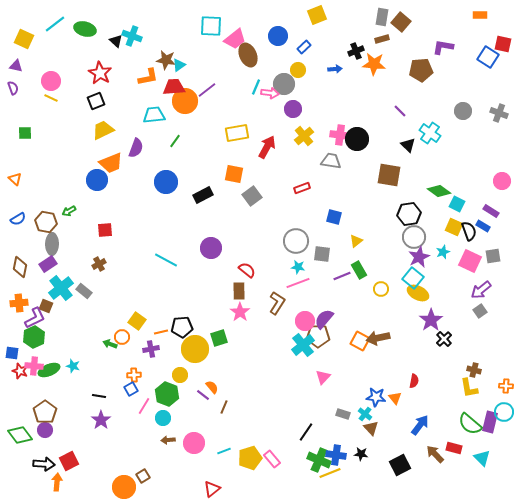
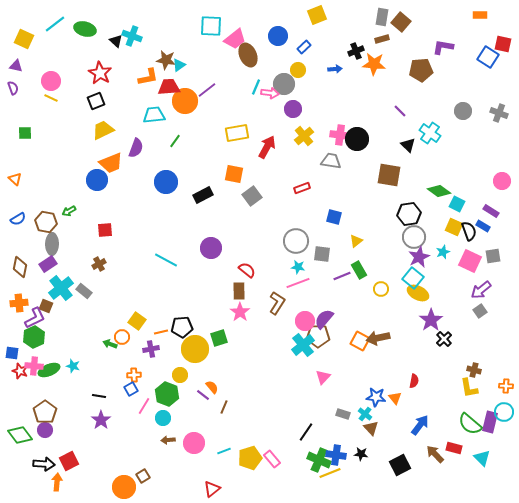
red trapezoid at (174, 87): moved 5 px left
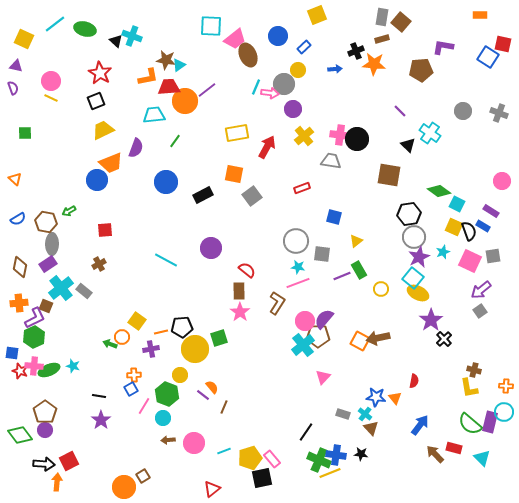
black square at (400, 465): moved 138 px left, 13 px down; rotated 15 degrees clockwise
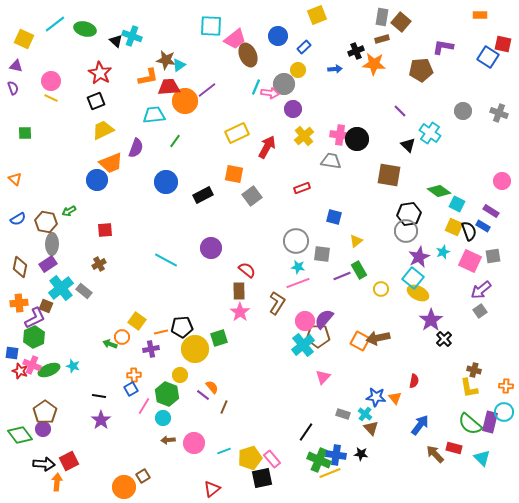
yellow rectangle at (237, 133): rotated 15 degrees counterclockwise
gray circle at (414, 237): moved 8 px left, 6 px up
pink cross at (34, 366): moved 2 px left, 1 px up; rotated 18 degrees clockwise
purple circle at (45, 430): moved 2 px left, 1 px up
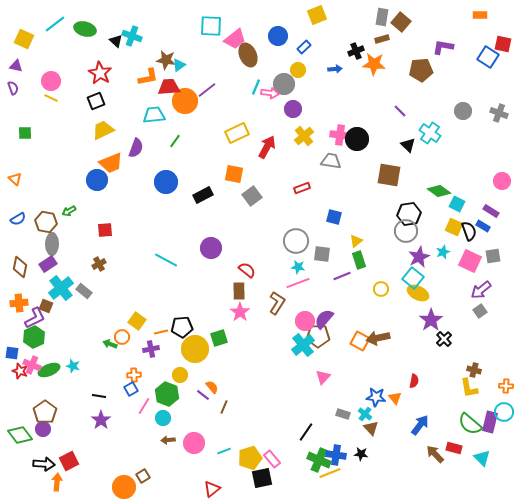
green rectangle at (359, 270): moved 10 px up; rotated 12 degrees clockwise
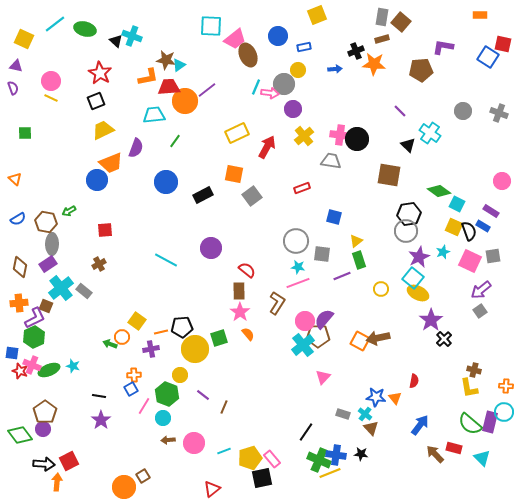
blue rectangle at (304, 47): rotated 32 degrees clockwise
orange semicircle at (212, 387): moved 36 px right, 53 px up
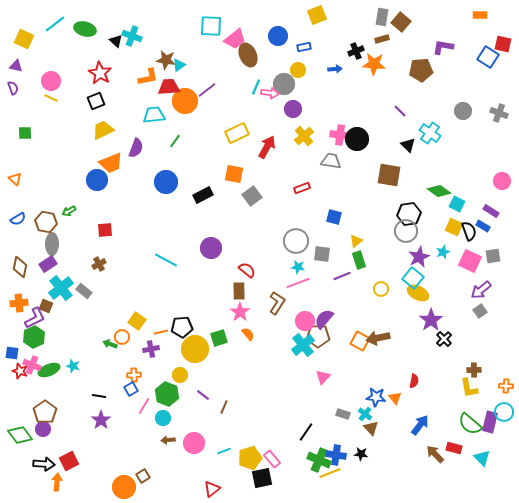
brown cross at (474, 370): rotated 16 degrees counterclockwise
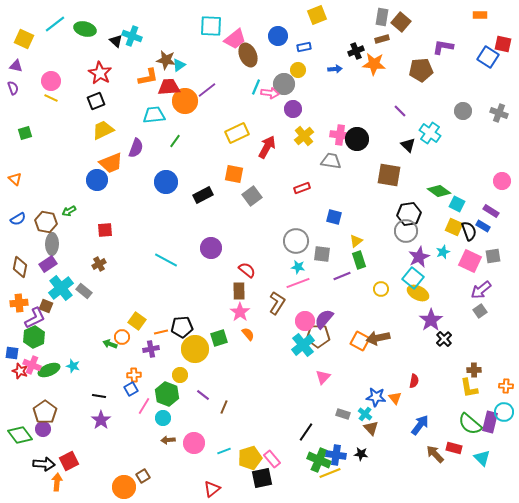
green square at (25, 133): rotated 16 degrees counterclockwise
